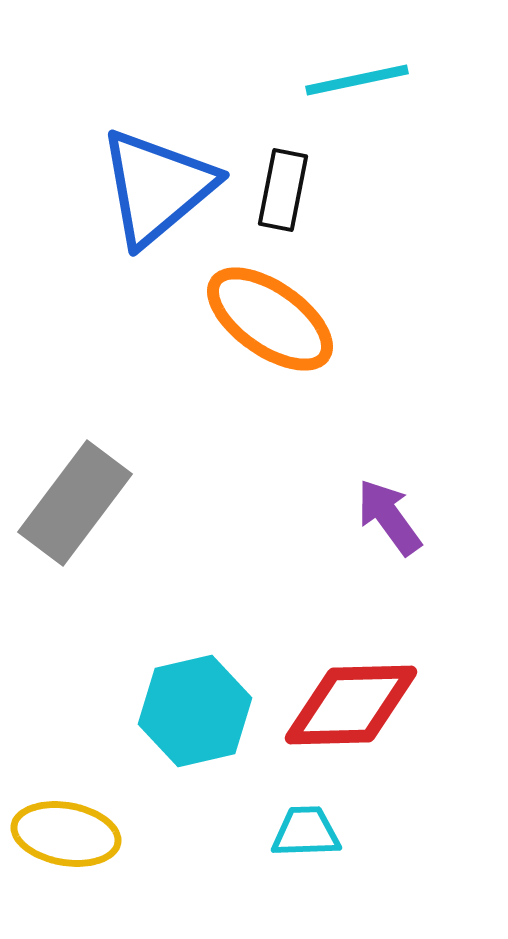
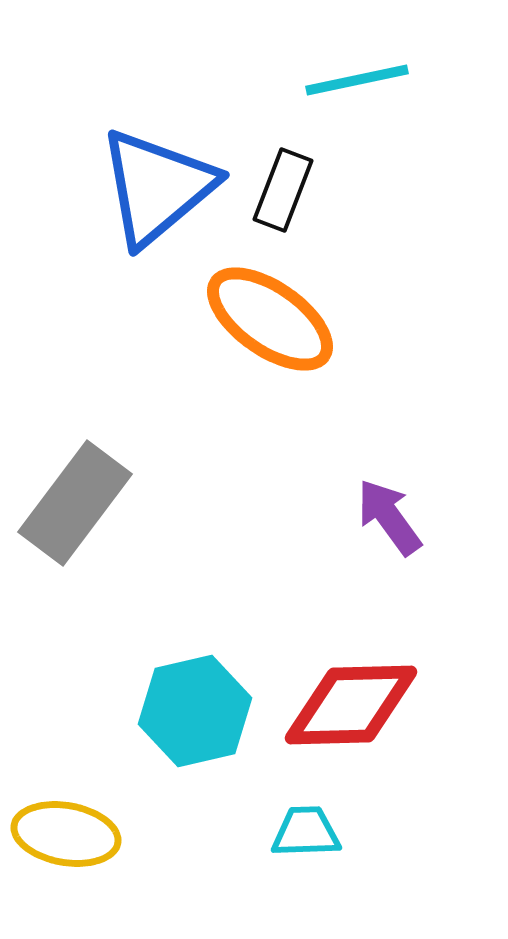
black rectangle: rotated 10 degrees clockwise
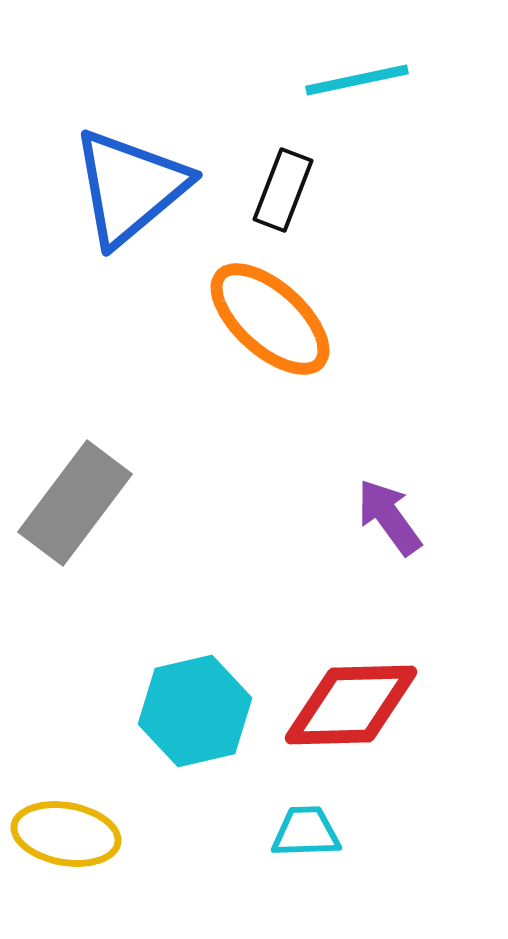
blue triangle: moved 27 px left
orange ellipse: rotated 7 degrees clockwise
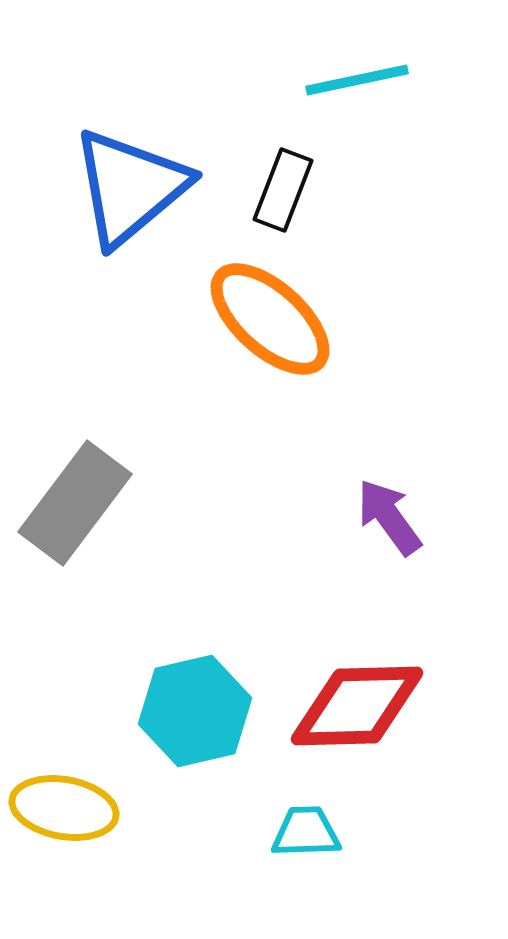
red diamond: moved 6 px right, 1 px down
yellow ellipse: moved 2 px left, 26 px up
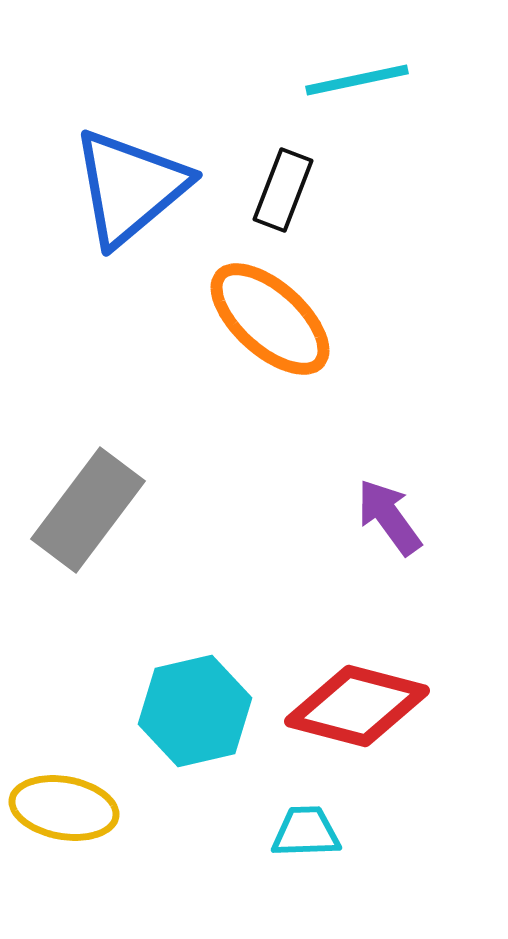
gray rectangle: moved 13 px right, 7 px down
red diamond: rotated 16 degrees clockwise
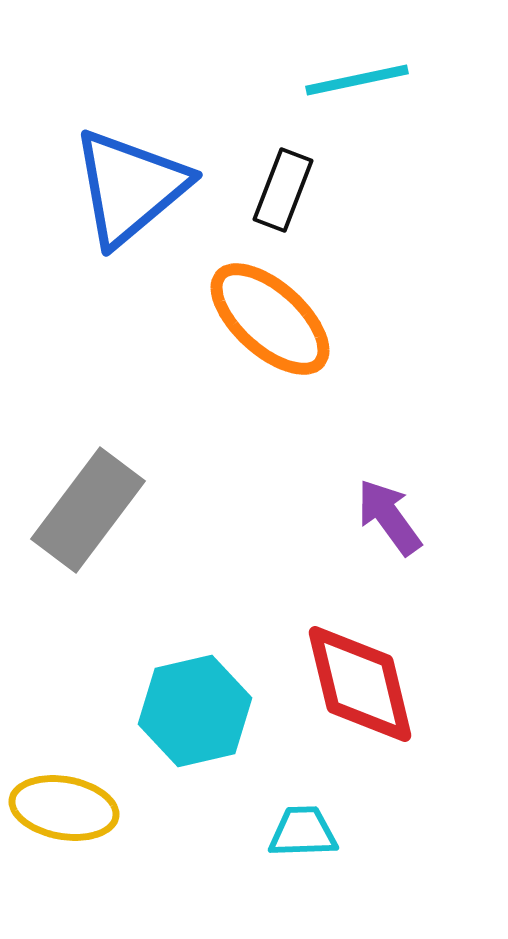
red diamond: moved 3 px right, 22 px up; rotated 62 degrees clockwise
cyan trapezoid: moved 3 px left
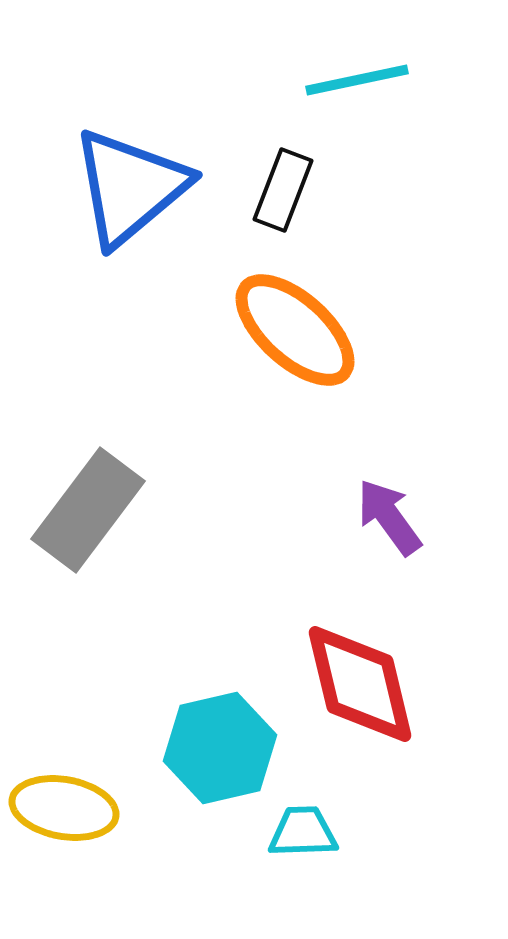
orange ellipse: moved 25 px right, 11 px down
cyan hexagon: moved 25 px right, 37 px down
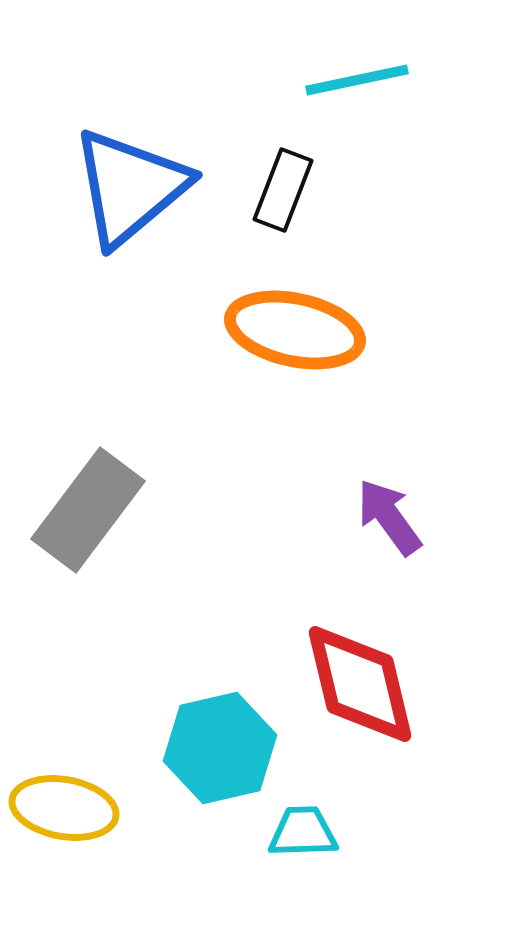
orange ellipse: rotated 30 degrees counterclockwise
